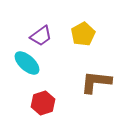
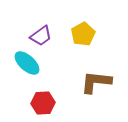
red hexagon: rotated 15 degrees clockwise
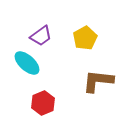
yellow pentagon: moved 2 px right, 4 px down
brown L-shape: moved 2 px right, 1 px up
red hexagon: rotated 20 degrees counterclockwise
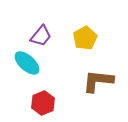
purple trapezoid: rotated 15 degrees counterclockwise
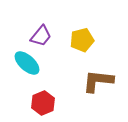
yellow pentagon: moved 3 px left, 2 px down; rotated 15 degrees clockwise
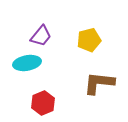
yellow pentagon: moved 7 px right
cyan ellipse: rotated 52 degrees counterclockwise
brown L-shape: moved 1 px right, 2 px down
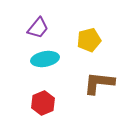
purple trapezoid: moved 3 px left, 8 px up
cyan ellipse: moved 18 px right, 4 px up
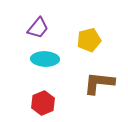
cyan ellipse: rotated 12 degrees clockwise
